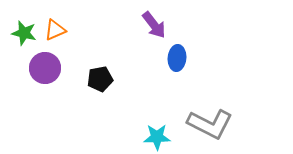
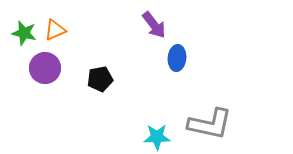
gray L-shape: rotated 15 degrees counterclockwise
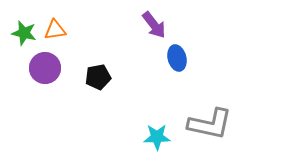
orange triangle: rotated 15 degrees clockwise
blue ellipse: rotated 20 degrees counterclockwise
black pentagon: moved 2 px left, 2 px up
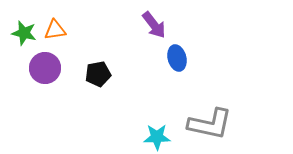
black pentagon: moved 3 px up
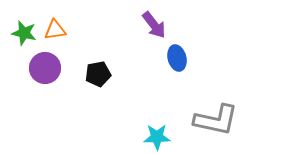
gray L-shape: moved 6 px right, 4 px up
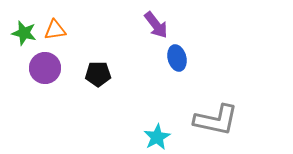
purple arrow: moved 2 px right
black pentagon: rotated 10 degrees clockwise
cyan star: rotated 28 degrees counterclockwise
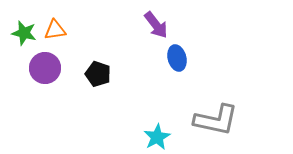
black pentagon: rotated 20 degrees clockwise
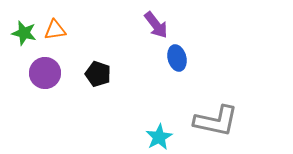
purple circle: moved 5 px down
gray L-shape: moved 1 px down
cyan star: moved 2 px right
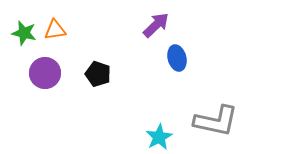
purple arrow: rotated 96 degrees counterclockwise
